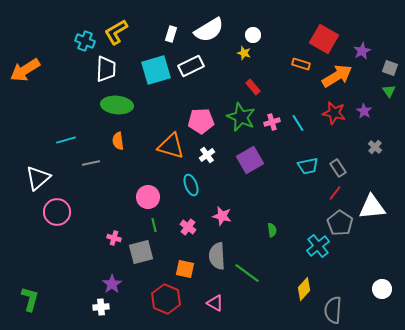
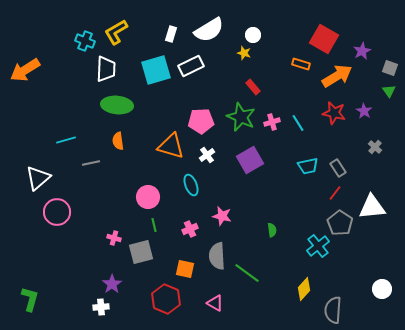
pink cross at (188, 227): moved 2 px right, 2 px down; rotated 28 degrees clockwise
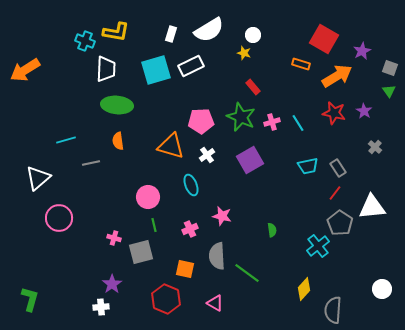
yellow L-shape at (116, 32): rotated 140 degrees counterclockwise
pink circle at (57, 212): moved 2 px right, 6 px down
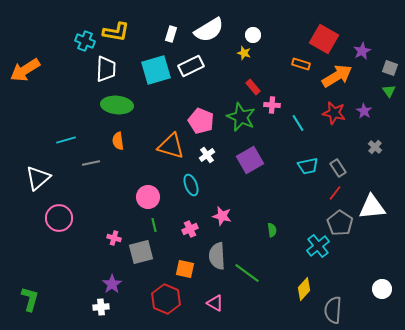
pink pentagon at (201, 121): rotated 25 degrees clockwise
pink cross at (272, 122): moved 17 px up; rotated 21 degrees clockwise
